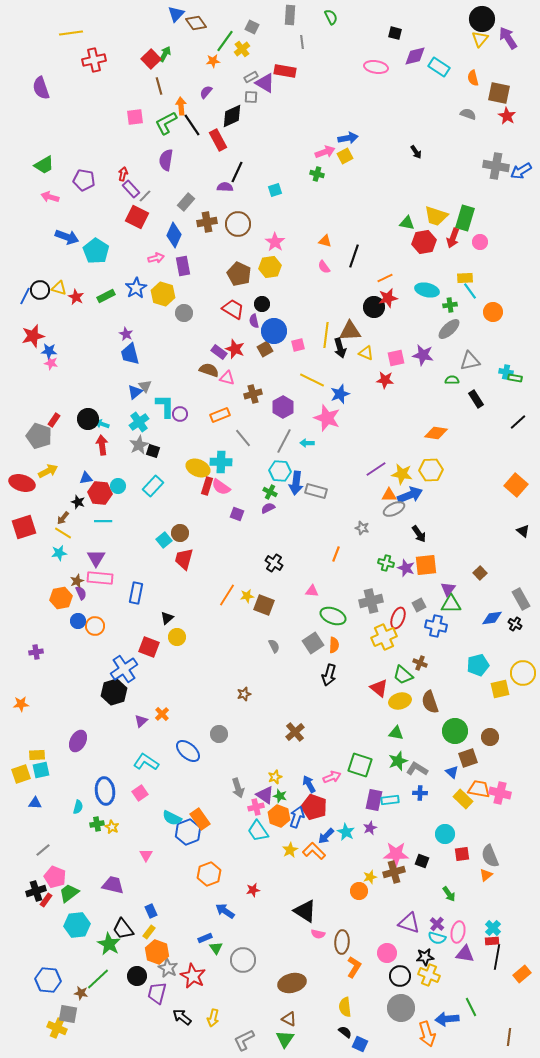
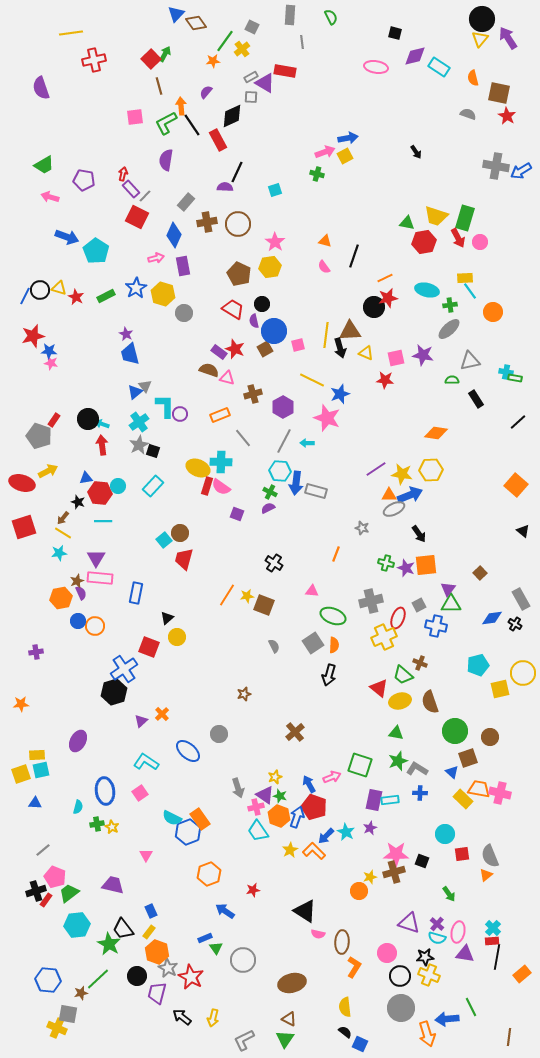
red arrow at (453, 238): moved 5 px right; rotated 48 degrees counterclockwise
red star at (193, 976): moved 2 px left, 1 px down
brown star at (81, 993): rotated 24 degrees counterclockwise
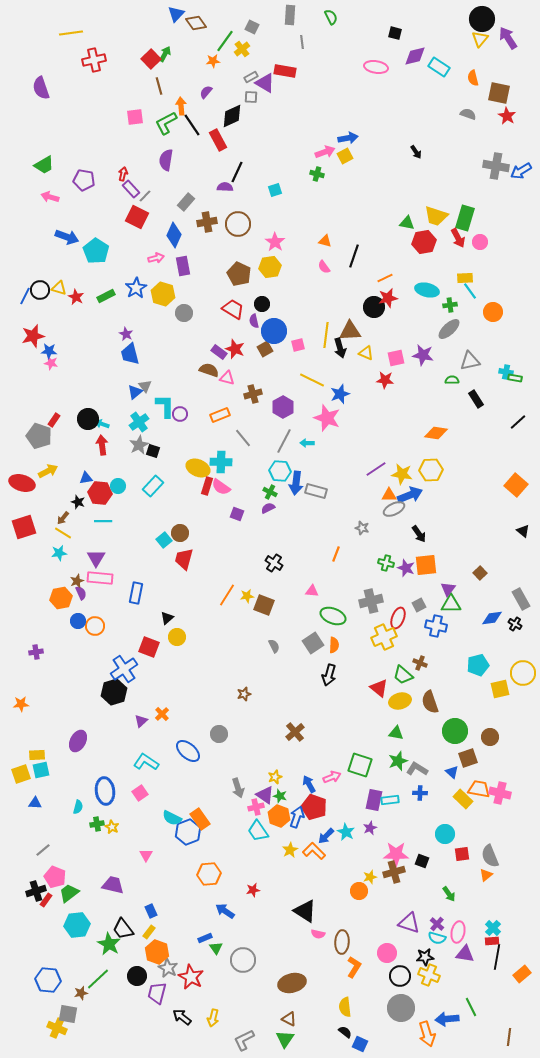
orange hexagon at (209, 874): rotated 15 degrees clockwise
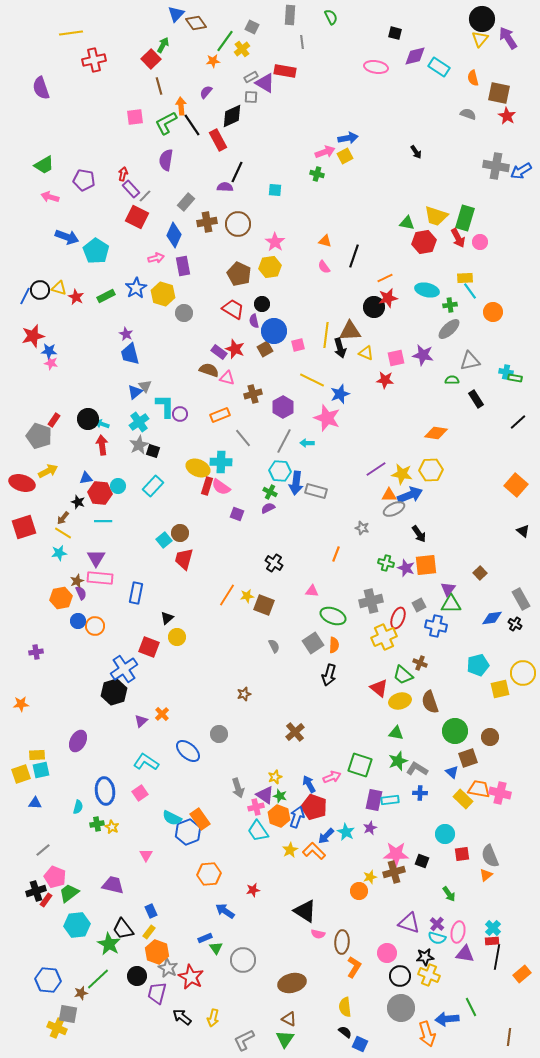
green arrow at (165, 54): moved 2 px left, 9 px up
cyan square at (275, 190): rotated 24 degrees clockwise
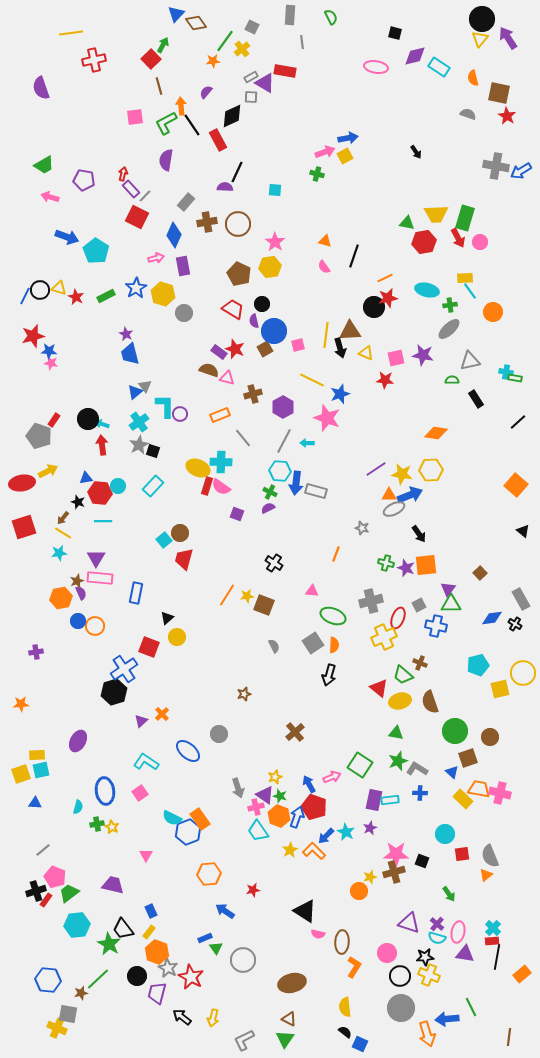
yellow trapezoid at (436, 216): moved 2 px up; rotated 20 degrees counterclockwise
red ellipse at (22, 483): rotated 25 degrees counterclockwise
green square at (360, 765): rotated 15 degrees clockwise
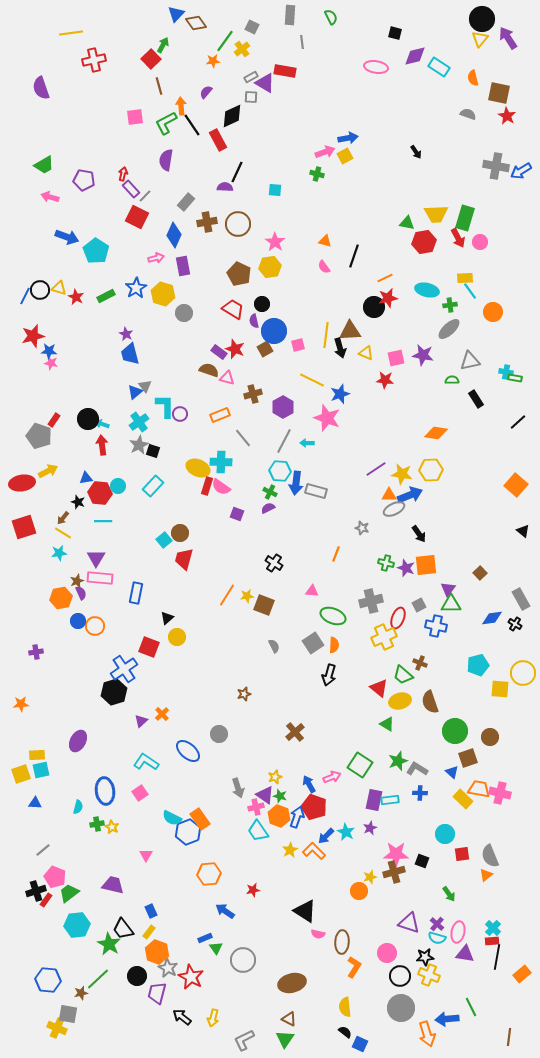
yellow square at (500, 689): rotated 18 degrees clockwise
green triangle at (396, 733): moved 9 px left, 9 px up; rotated 21 degrees clockwise
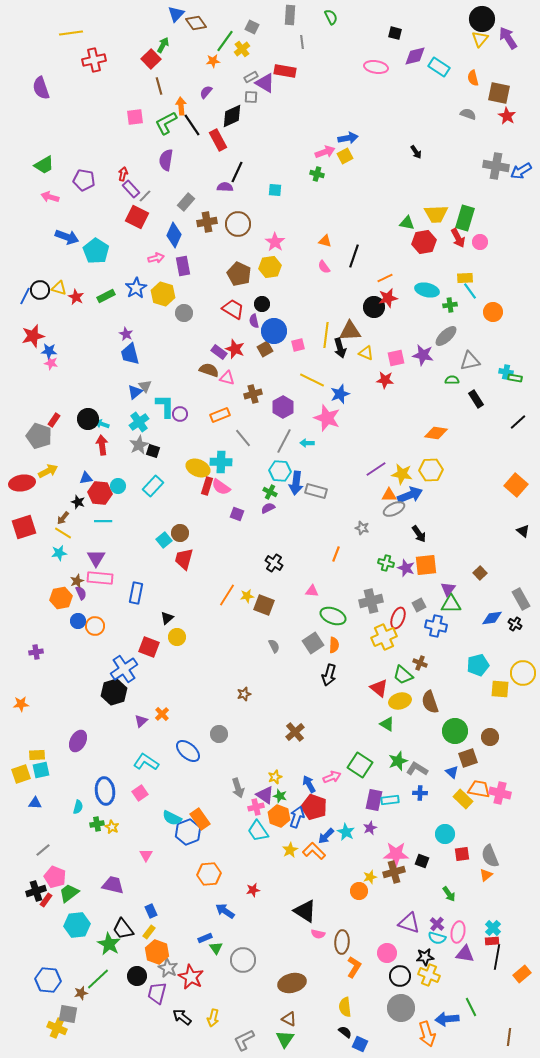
gray ellipse at (449, 329): moved 3 px left, 7 px down
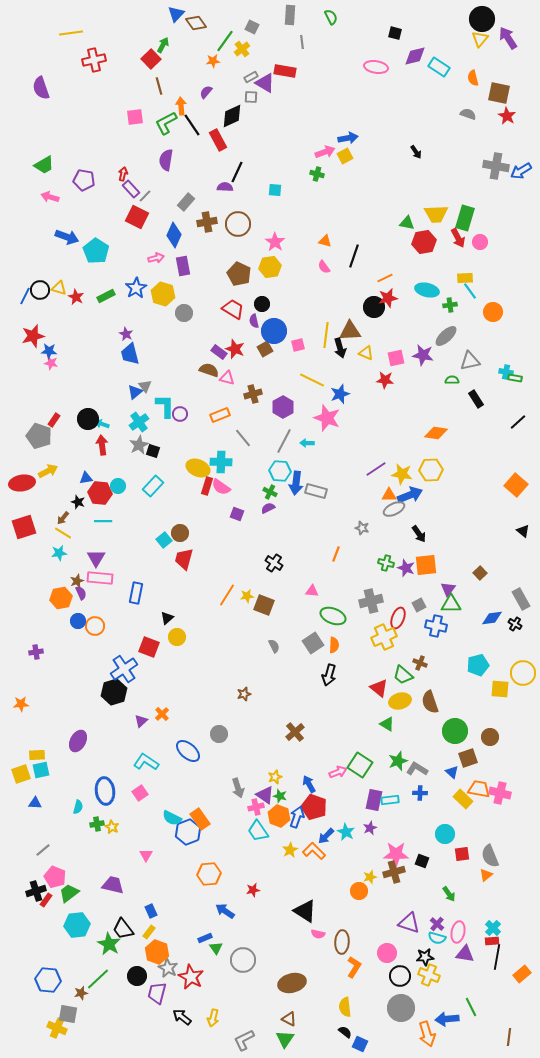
pink arrow at (332, 777): moved 6 px right, 5 px up
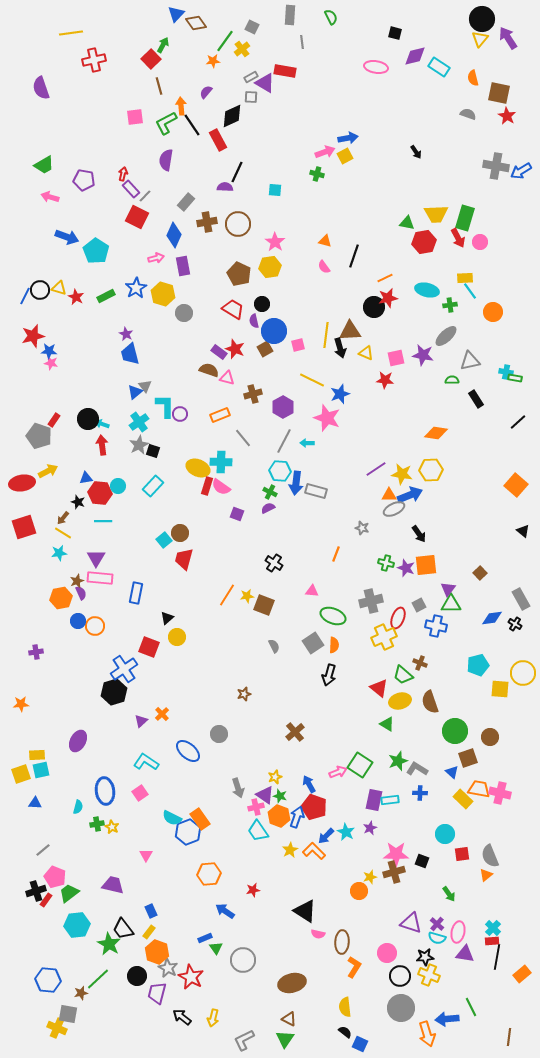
purple triangle at (409, 923): moved 2 px right
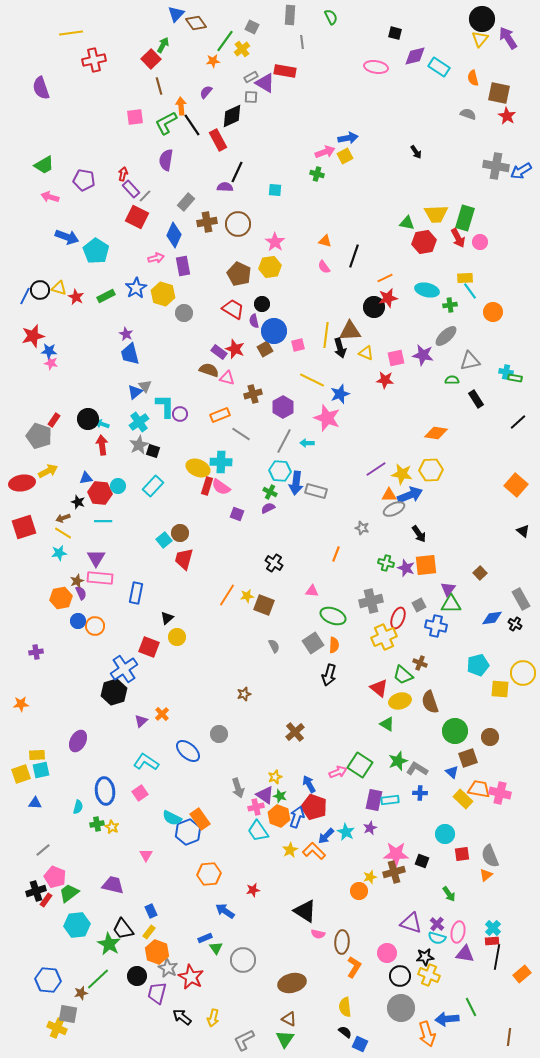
gray line at (243, 438): moved 2 px left, 4 px up; rotated 18 degrees counterclockwise
brown arrow at (63, 518): rotated 32 degrees clockwise
